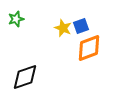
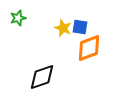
green star: moved 2 px right, 1 px up
blue square: moved 1 px left, 1 px down; rotated 28 degrees clockwise
black diamond: moved 17 px right
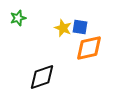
orange diamond: rotated 8 degrees clockwise
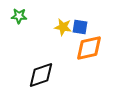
green star: moved 1 px right, 2 px up; rotated 21 degrees clockwise
yellow star: moved 1 px up; rotated 12 degrees counterclockwise
black diamond: moved 1 px left, 2 px up
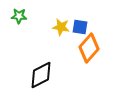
yellow star: moved 2 px left
orange diamond: rotated 36 degrees counterclockwise
black diamond: rotated 8 degrees counterclockwise
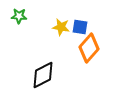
black diamond: moved 2 px right
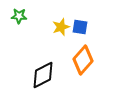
yellow star: rotated 30 degrees counterclockwise
orange diamond: moved 6 px left, 12 px down
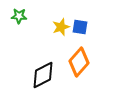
orange diamond: moved 4 px left, 2 px down
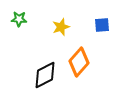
green star: moved 3 px down
blue square: moved 22 px right, 2 px up; rotated 14 degrees counterclockwise
black diamond: moved 2 px right
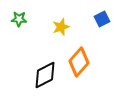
blue square: moved 6 px up; rotated 21 degrees counterclockwise
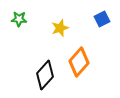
yellow star: moved 1 px left, 1 px down
black diamond: rotated 20 degrees counterclockwise
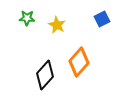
green star: moved 8 px right, 1 px up
yellow star: moved 3 px left, 3 px up; rotated 24 degrees counterclockwise
